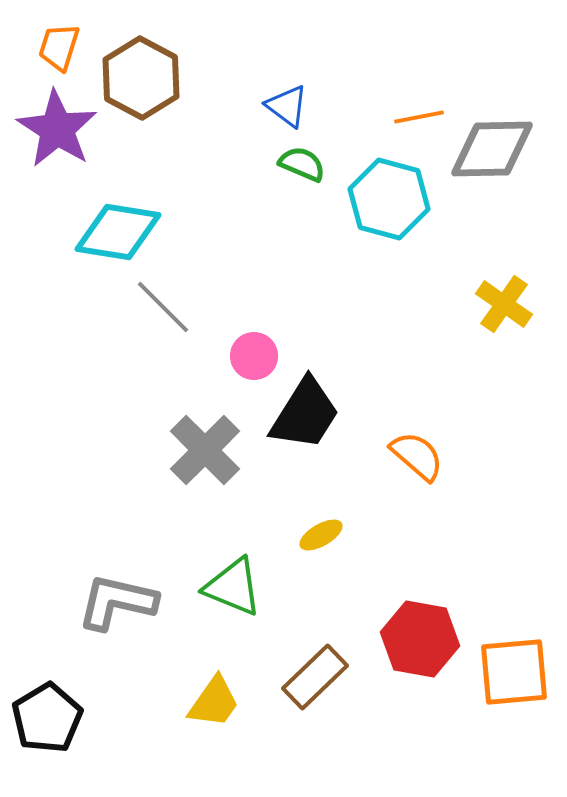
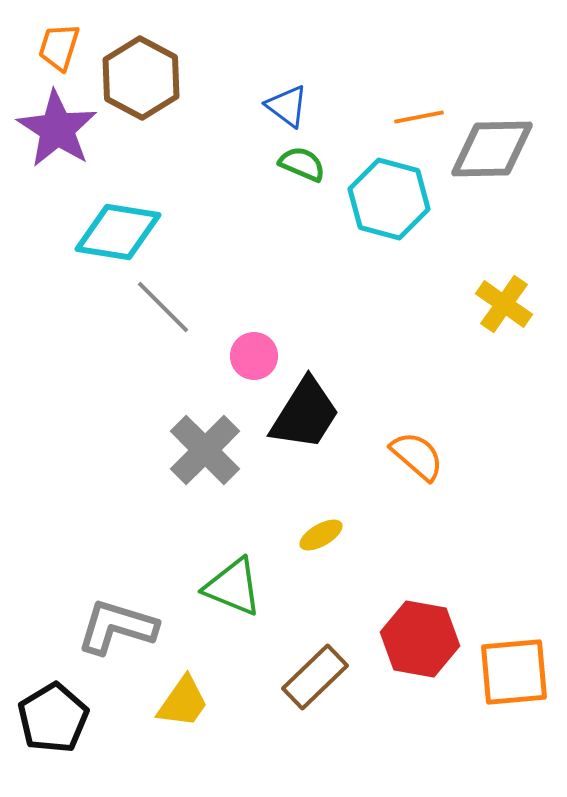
gray L-shape: moved 25 px down; rotated 4 degrees clockwise
yellow trapezoid: moved 31 px left
black pentagon: moved 6 px right
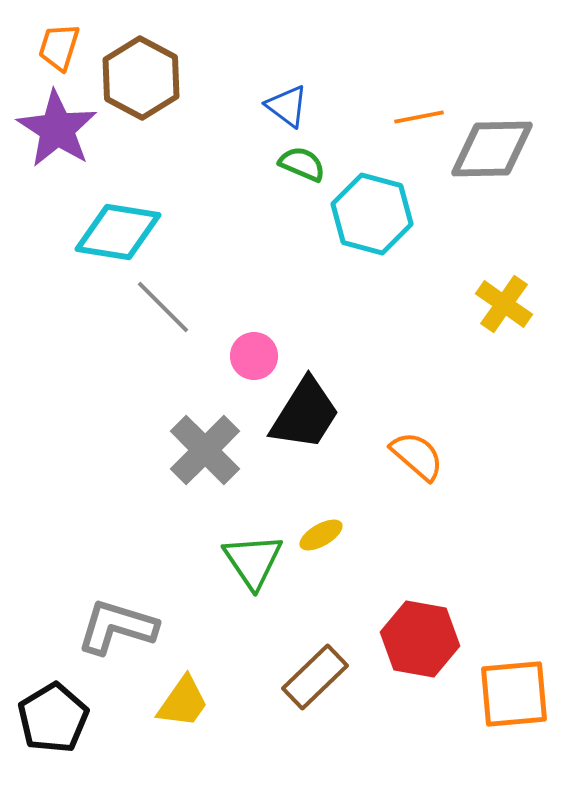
cyan hexagon: moved 17 px left, 15 px down
green triangle: moved 20 px right, 26 px up; rotated 34 degrees clockwise
orange square: moved 22 px down
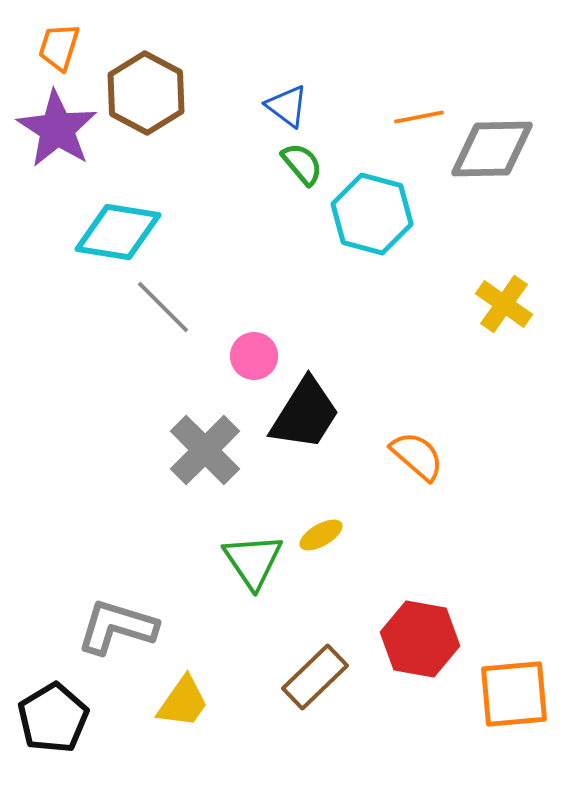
brown hexagon: moved 5 px right, 15 px down
green semicircle: rotated 27 degrees clockwise
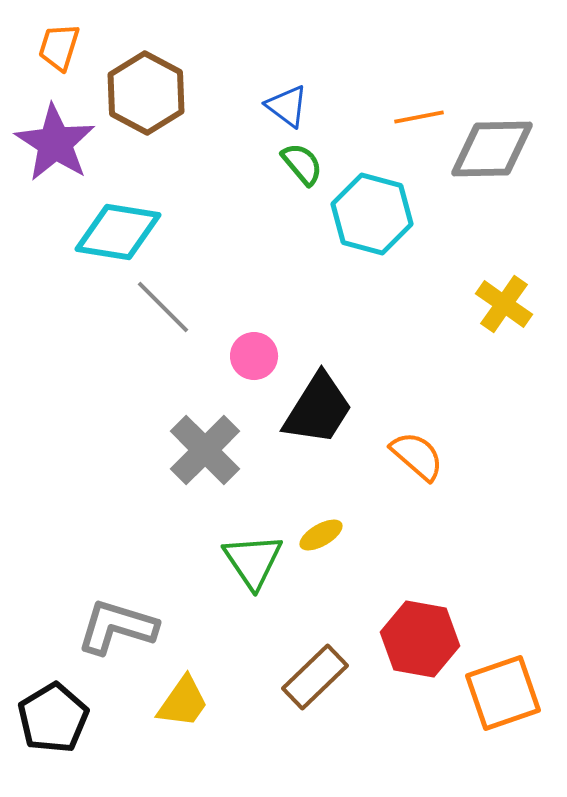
purple star: moved 2 px left, 14 px down
black trapezoid: moved 13 px right, 5 px up
orange square: moved 11 px left, 1 px up; rotated 14 degrees counterclockwise
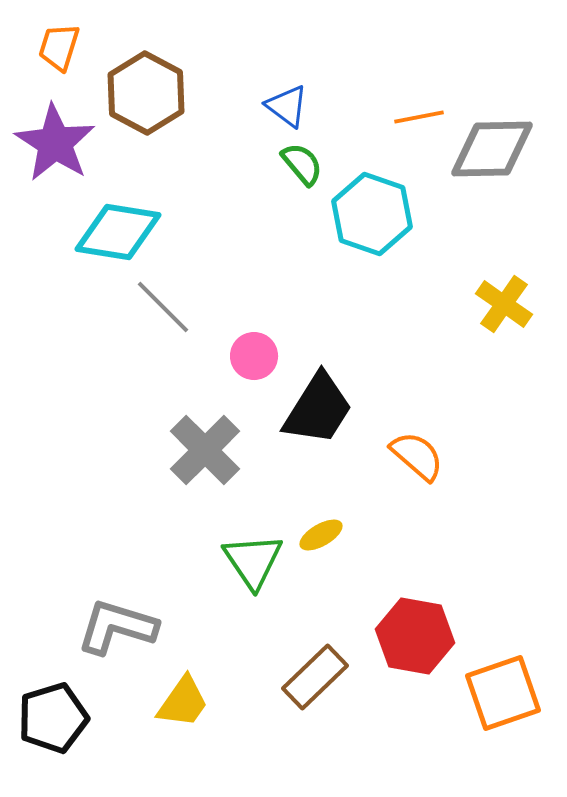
cyan hexagon: rotated 4 degrees clockwise
red hexagon: moved 5 px left, 3 px up
black pentagon: rotated 14 degrees clockwise
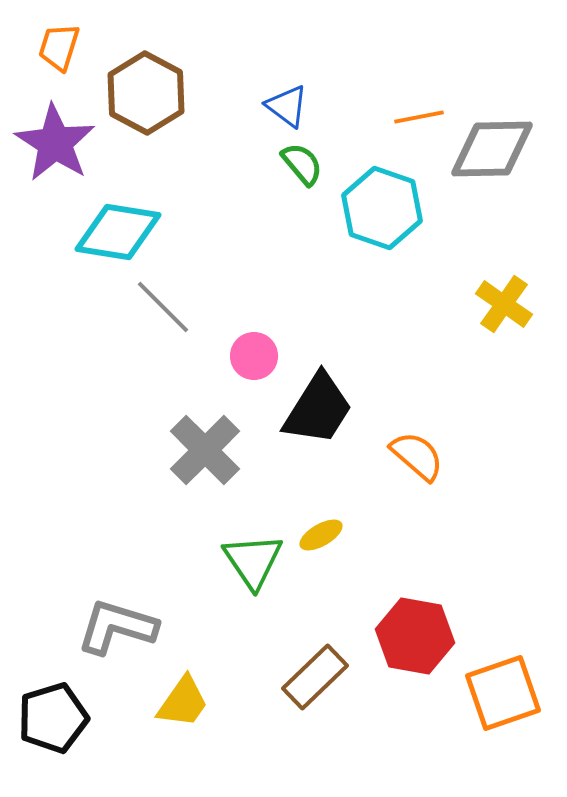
cyan hexagon: moved 10 px right, 6 px up
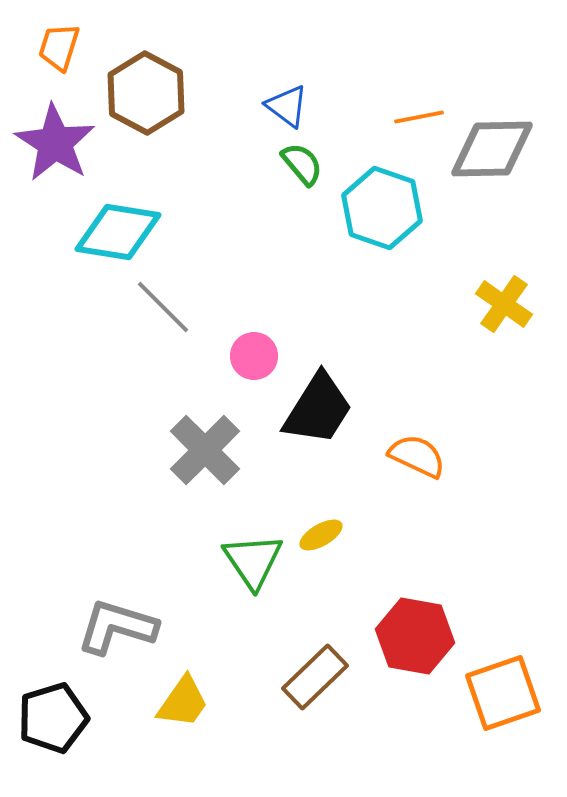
orange semicircle: rotated 16 degrees counterclockwise
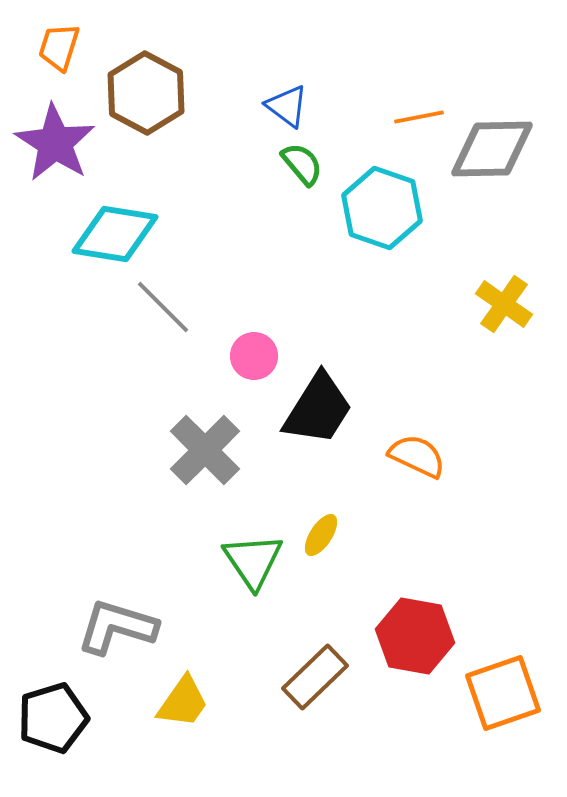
cyan diamond: moved 3 px left, 2 px down
yellow ellipse: rotated 27 degrees counterclockwise
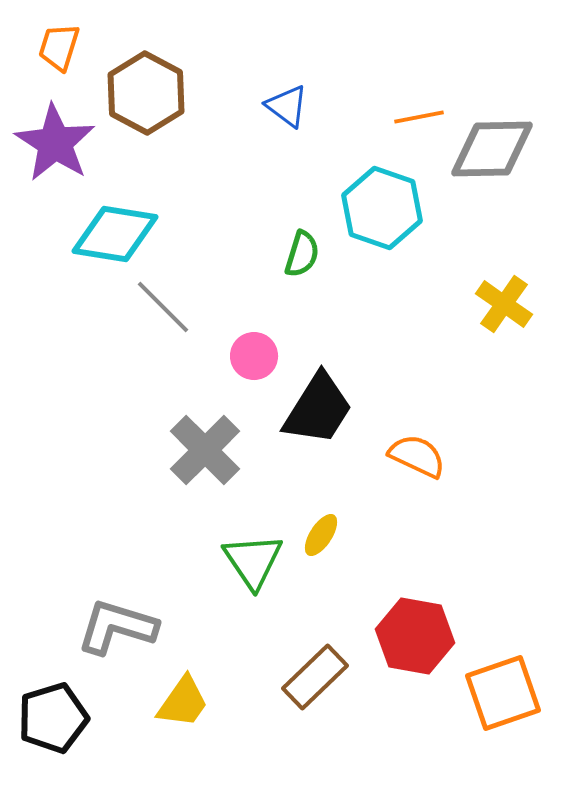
green semicircle: moved 90 px down; rotated 57 degrees clockwise
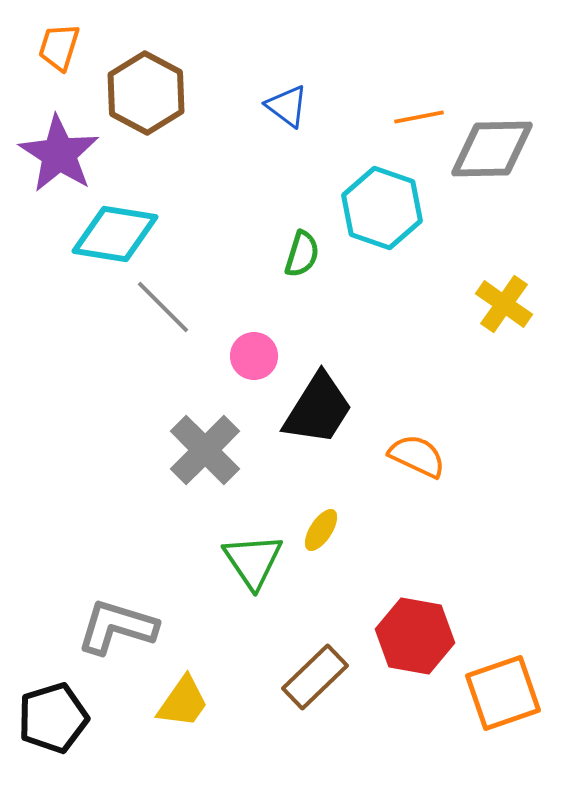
purple star: moved 4 px right, 11 px down
yellow ellipse: moved 5 px up
